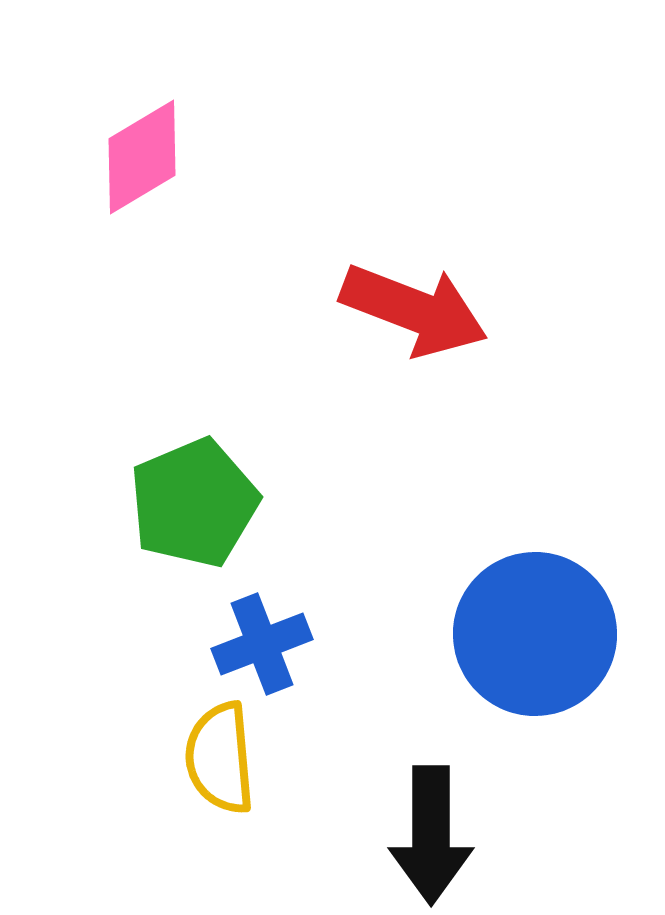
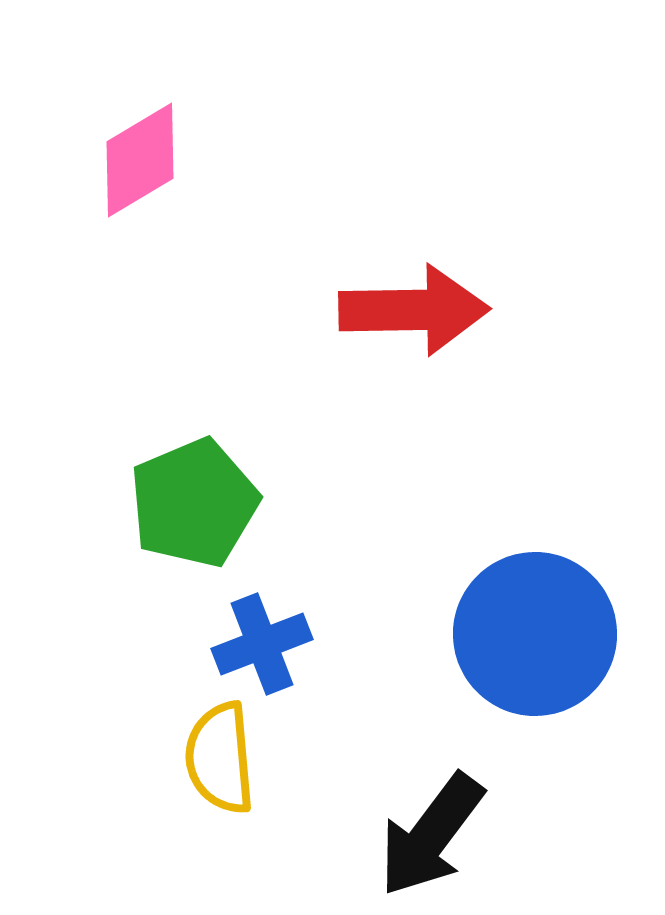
pink diamond: moved 2 px left, 3 px down
red arrow: rotated 22 degrees counterclockwise
black arrow: rotated 37 degrees clockwise
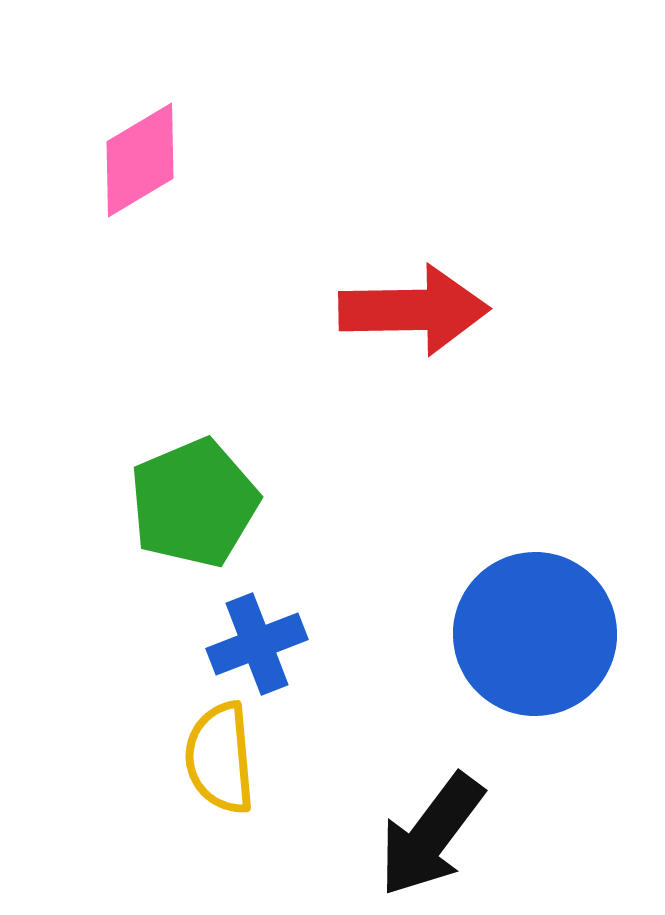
blue cross: moved 5 px left
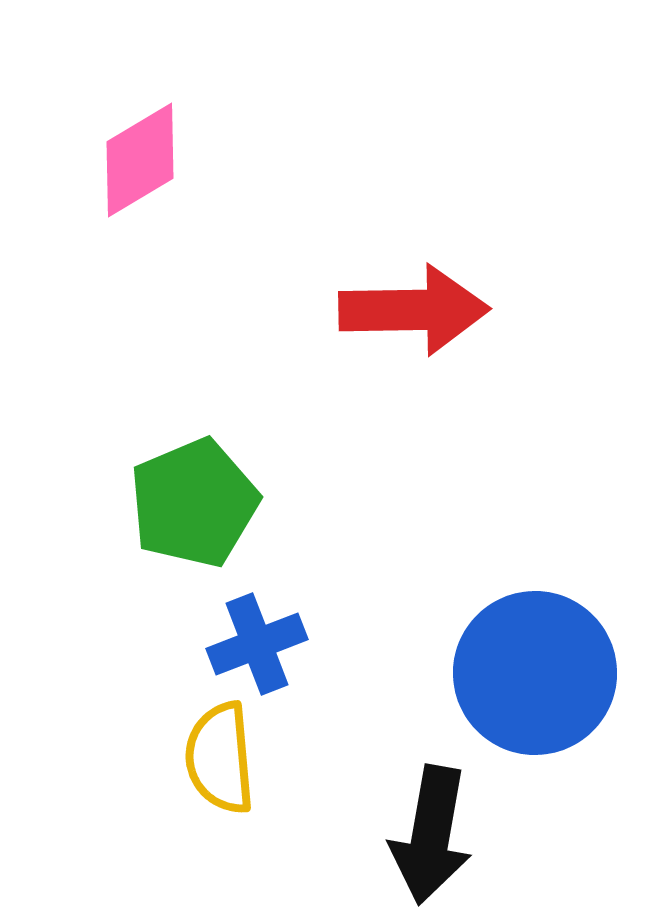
blue circle: moved 39 px down
black arrow: rotated 27 degrees counterclockwise
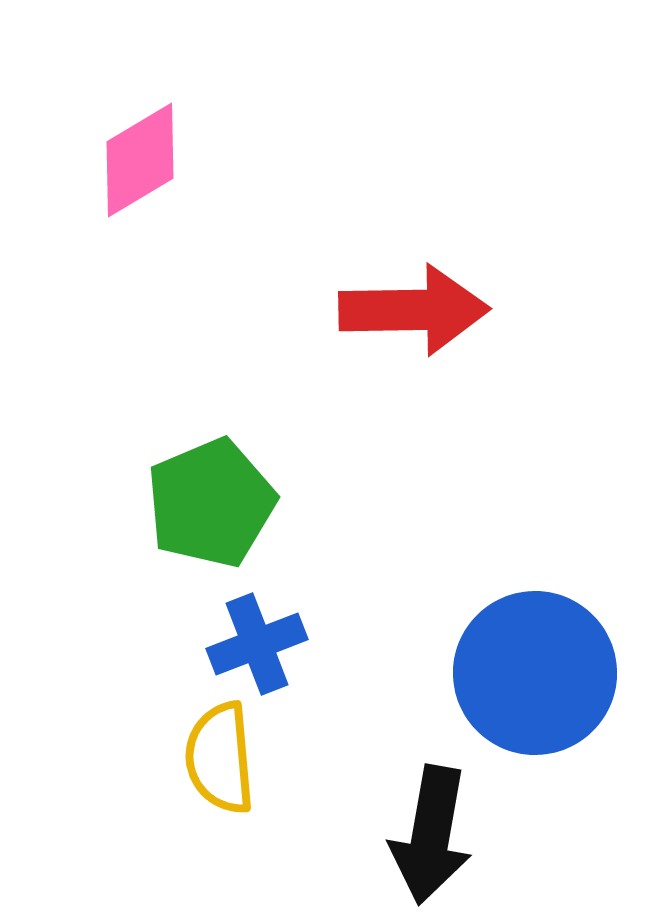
green pentagon: moved 17 px right
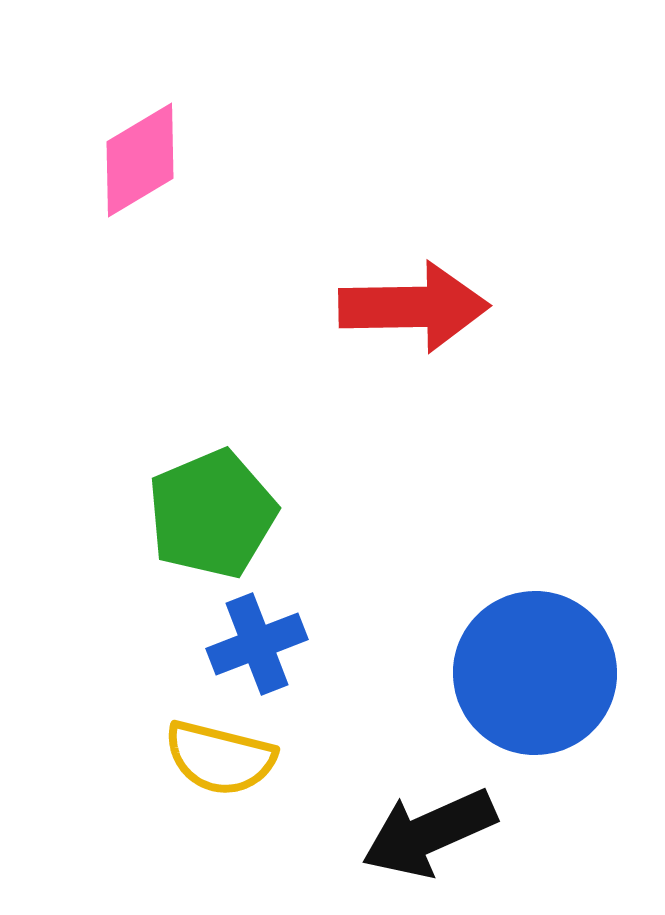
red arrow: moved 3 px up
green pentagon: moved 1 px right, 11 px down
yellow semicircle: rotated 71 degrees counterclockwise
black arrow: moved 2 px left, 2 px up; rotated 56 degrees clockwise
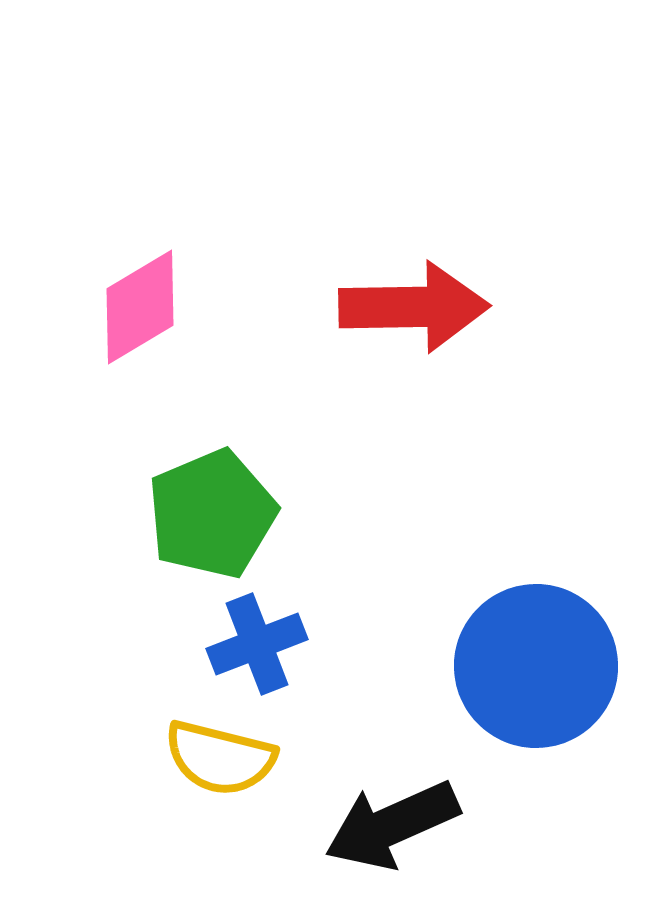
pink diamond: moved 147 px down
blue circle: moved 1 px right, 7 px up
black arrow: moved 37 px left, 8 px up
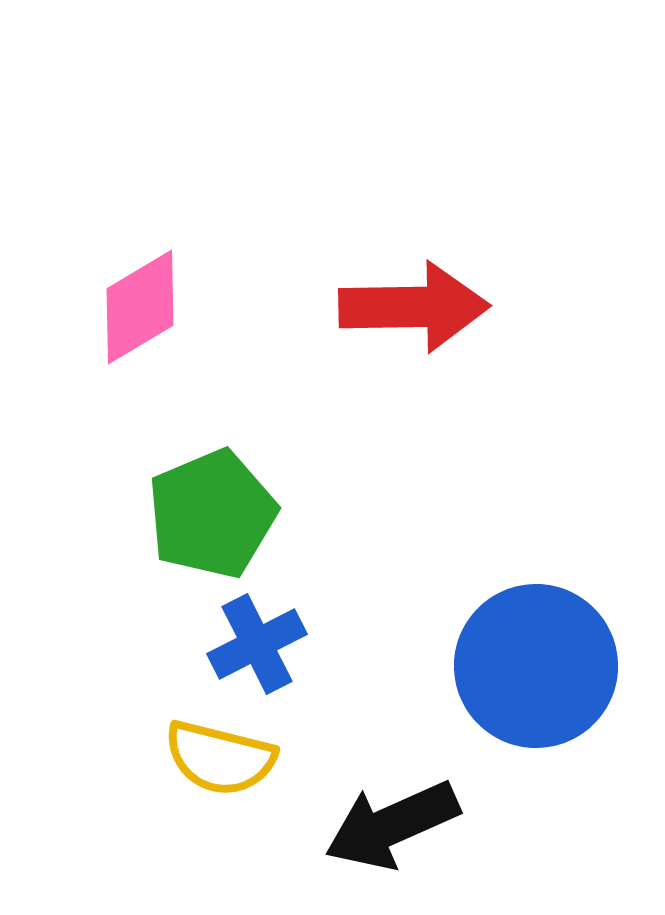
blue cross: rotated 6 degrees counterclockwise
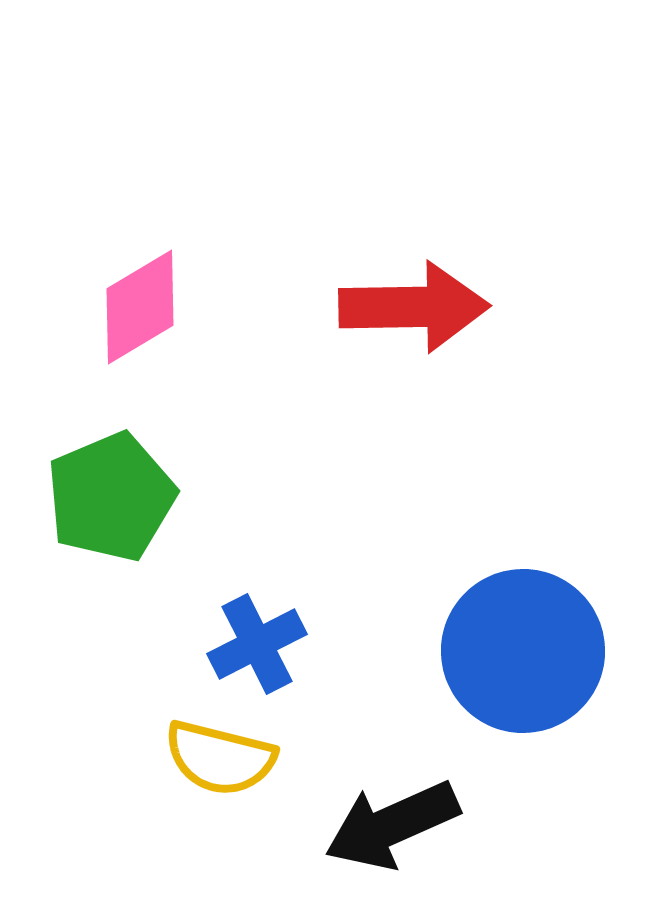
green pentagon: moved 101 px left, 17 px up
blue circle: moved 13 px left, 15 px up
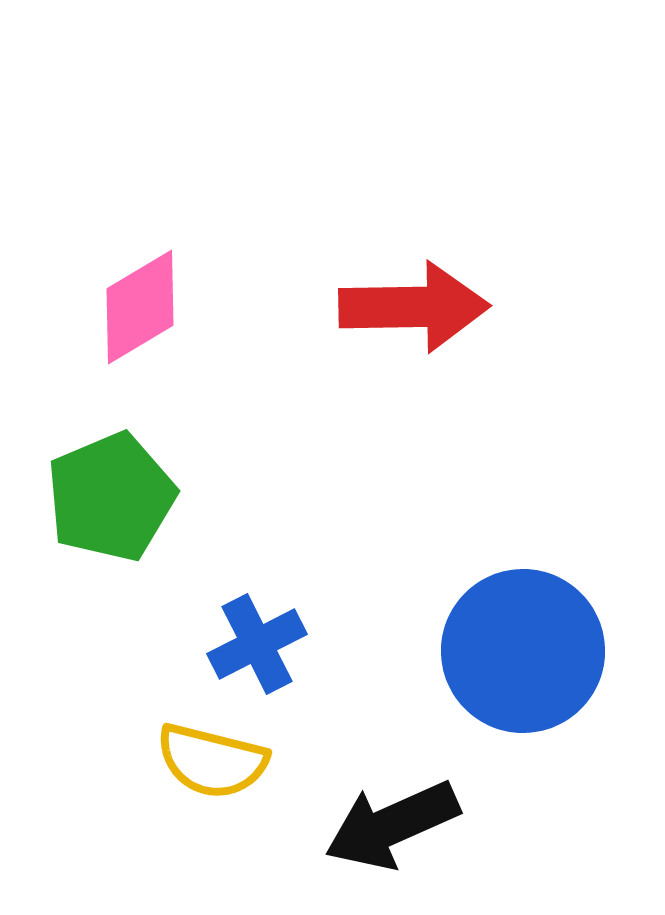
yellow semicircle: moved 8 px left, 3 px down
